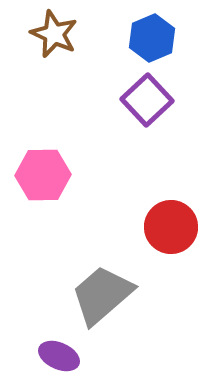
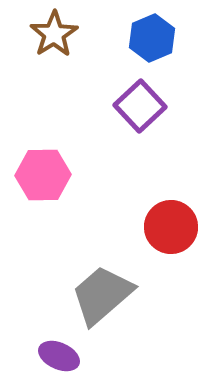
brown star: rotated 15 degrees clockwise
purple square: moved 7 px left, 6 px down
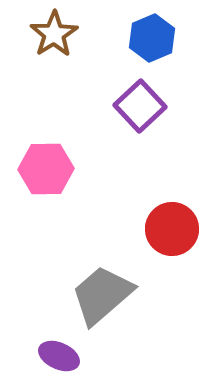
pink hexagon: moved 3 px right, 6 px up
red circle: moved 1 px right, 2 px down
